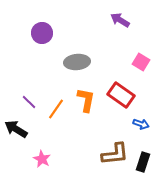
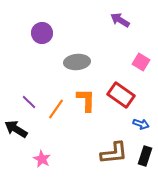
orange L-shape: rotated 10 degrees counterclockwise
brown L-shape: moved 1 px left, 1 px up
black rectangle: moved 2 px right, 6 px up
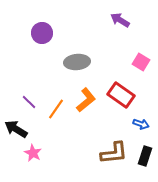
orange L-shape: rotated 50 degrees clockwise
pink star: moved 9 px left, 6 px up
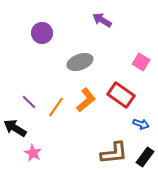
purple arrow: moved 18 px left
gray ellipse: moved 3 px right; rotated 15 degrees counterclockwise
orange line: moved 2 px up
black arrow: moved 1 px left, 1 px up
black rectangle: moved 1 px down; rotated 18 degrees clockwise
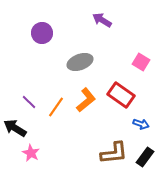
pink star: moved 2 px left
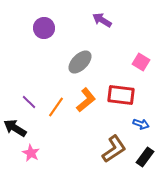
purple circle: moved 2 px right, 5 px up
gray ellipse: rotated 25 degrees counterclockwise
red rectangle: rotated 28 degrees counterclockwise
brown L-shape: moved 4 px up; rotated 28 degrees counterclockwise
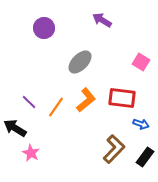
red rectangle: moved 1 px right, 3 px down
brown L-shape: rotated 12 degrees counterclockwise
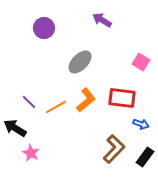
orange line: rotated 25 degrees clockwise
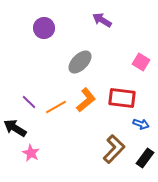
black rectangle: moved 1 px down
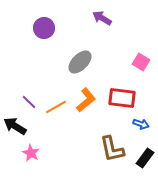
purple arrow: moved 2 px up
black arrow: moved 2 px up
brown L-shape: moved 2 px left; rotated 124 degrees clockwise
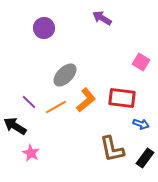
gray ellipse: moved 15 px left, 13 px down
